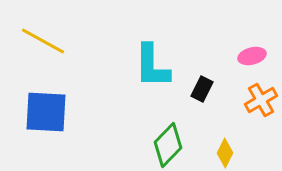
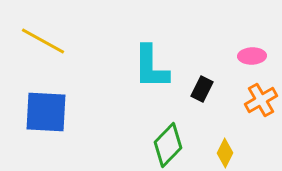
pink ellipse: rotated 12 degrees clockwise
cyan L-shape: moved 1 px left, 1 px down
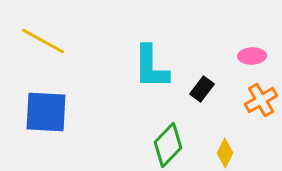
black rectangle: rotated 10 degrees clockwise
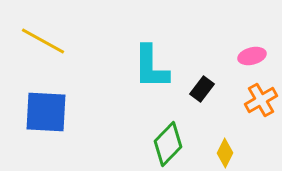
pink ellipse: rotated 12 degrees counterclockwise
green diamond: moved 1 px up
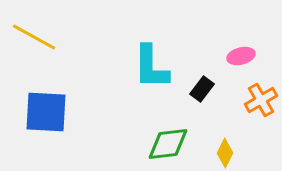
yellow line: moved 9 px left, 4 px up
pink ellipse: moved 11 px left
green diamond: rotated 39 degrees clockwise
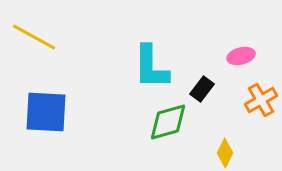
green diamond: moved 22 px up; rotated 9 degrees counterclockwise
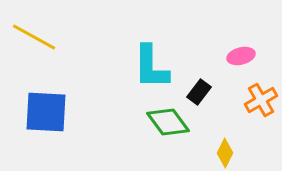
black rectangle: moved 3 px left, 3 px down
green diamond: rotated 69 degrees clockwise
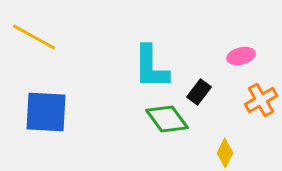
green diamond: moved 1 px left, 3 px up
